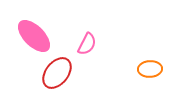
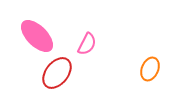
pink ellipse: moved 3 px right
orange ellipse: rotated 65 degrees counterclockwise
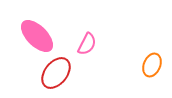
orange ellipse: moved 2 px right, 4 px up
red ellipse: moved 1 px left
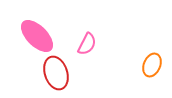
red ellipse: rotated 56 degrees counterclockwise
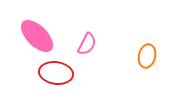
orange ellipse: moved 5 px left, 9 px up; rotated 10 degrees counterclockwise
red ellipse: rotated 64 degrees counterclockwise
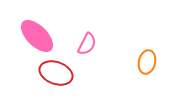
orange ellipse: moved 6 px down
red ellipse: rotated 12 degrees clockwise
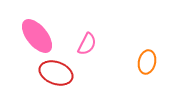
pink ellipse: rotated 6 degrees clockwise
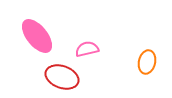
pink semicircle: moved 5 px down; rotated 130 degrees counterclockwise
red ellipse: moved 6 px right, 4 px down
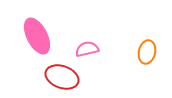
pink ellipse: rotated 12 degrees clockwise
orange ellipse: moved 10 px up
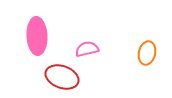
pink ellipse: rotated 24 degrees clockwise
orange ellipse: moved 1 px down
